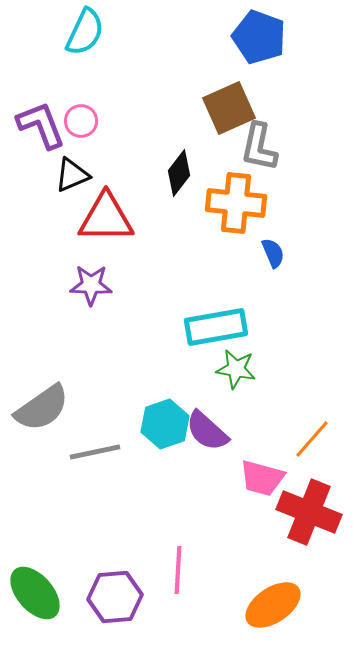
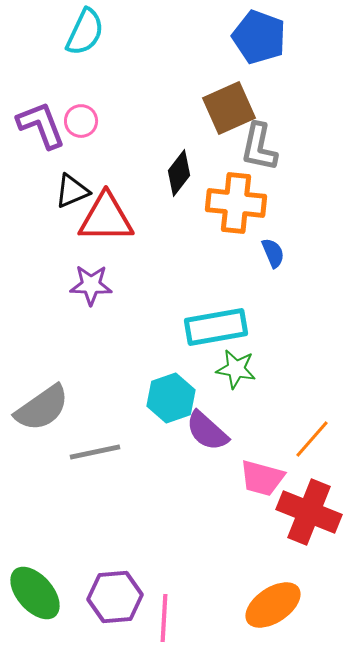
black triangle: moved 16 px down
cyan hexagon: moved 6 px right, 26 px up
pink line: moved 14 px left, 48 px down
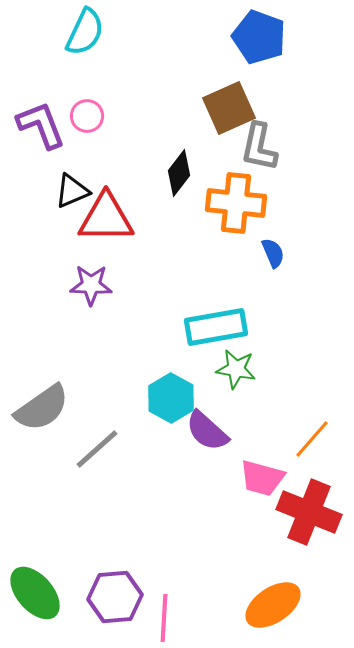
pink circle: moved 6 px right, 5 px up
cyan hexagon: rotated 12 degrees counterclockwise
gray line: moved 2 px right, 3 px up; rotated 30 degrees counterclockwise
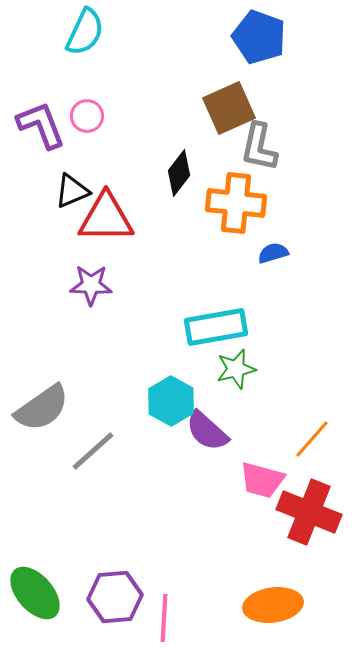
blue semicircle: rotated 84 degrees counterclockwise
green star: rotated 24 degrees counterclockwise
cyan hexagon: moved 3 px down
gray line: moved 4 px left, 2 px down
pink trapezoid: moved 2 px down
orange ellipse: rotated 26 degrees clockwise
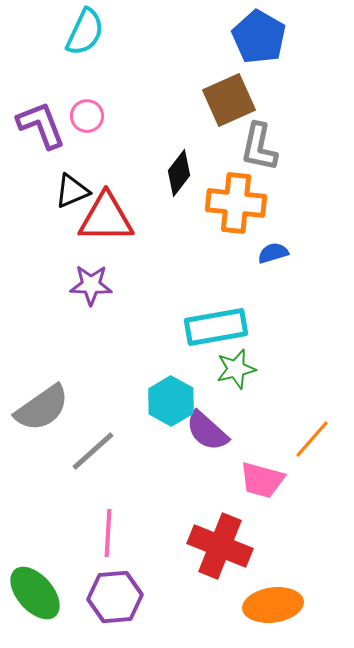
blue pentagon: rotated 10 degrees clockwise
brown square: moved 8 px up
red cross: moved 89 px left, 34 px down
pink line: moved 56 px left, 85 px up
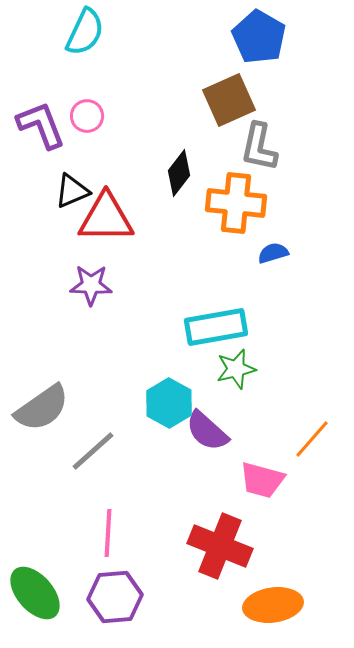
cyan hexagon: moved 2 px left, 2 px down
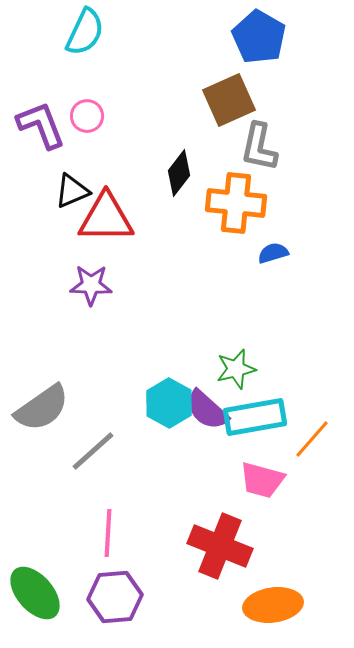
cyan rectangle: moved 39 px right, 90 px down
purple semicircle: moved 21 px up
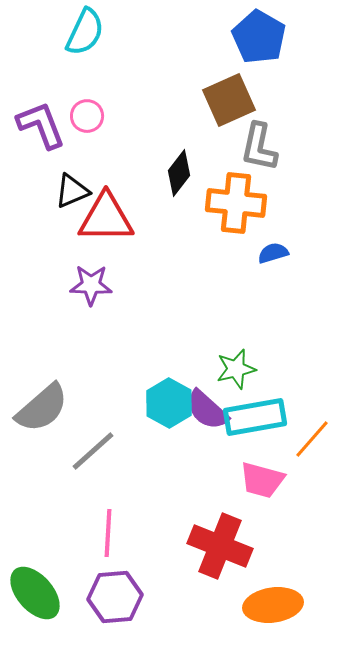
gray semicircle: rotated 6 degrees counterclockwise
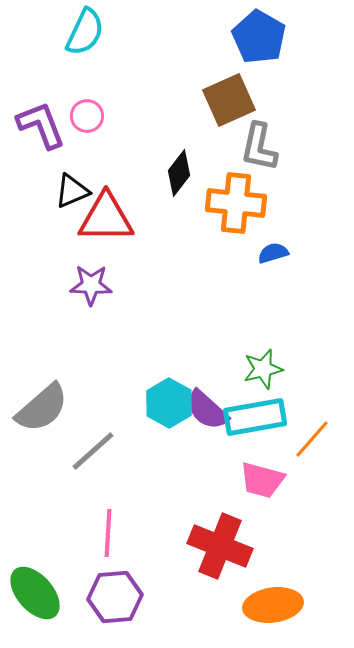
green star: moved 27 px right
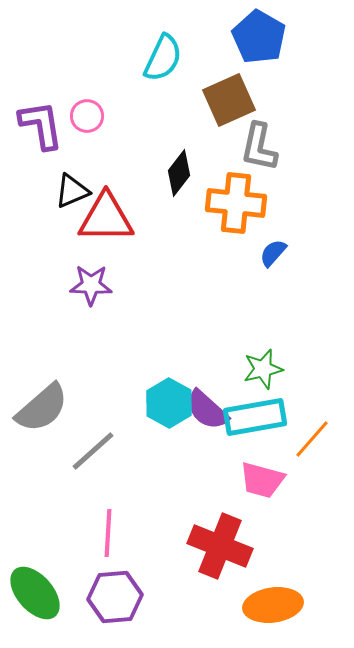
cyan semicircle: moved 78 px right, 26 px down
purple L-shape: rotated 12 degrees clockwise
blue semicircle: rotated 32 degrees counterclockwise
